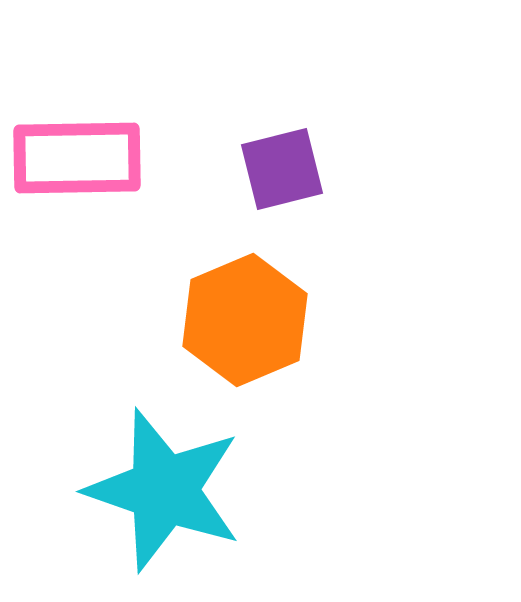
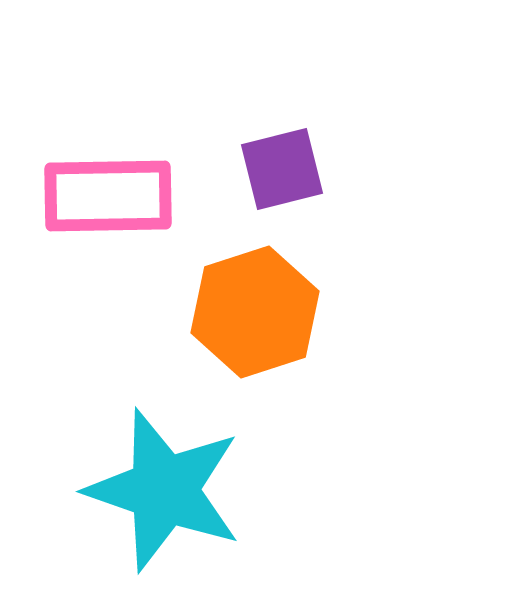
pink rectangle: moved 31 px right, 38 px down
orange hexagon: moved 10 px right, 8 px up; rotated 5 degrees clockwise
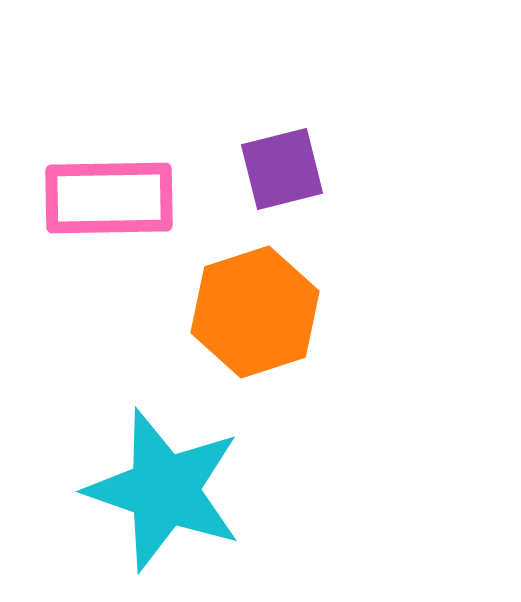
pink rectangle: moved 1 px right, 2 px down
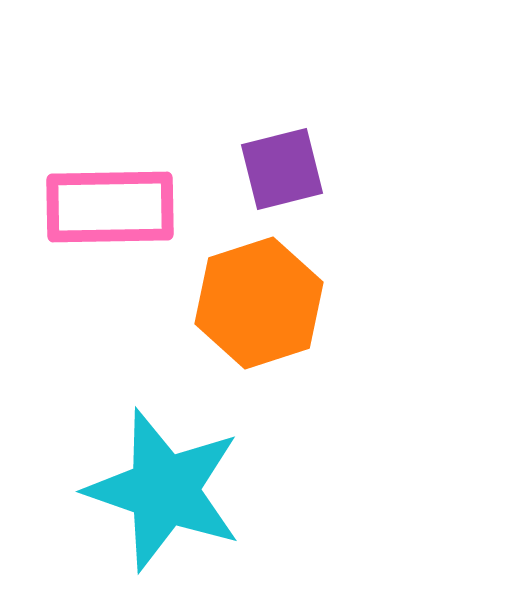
pink rectangle: moved 1 px right, 9 px down
orange hexagon: moved 4 px right, 9 px up
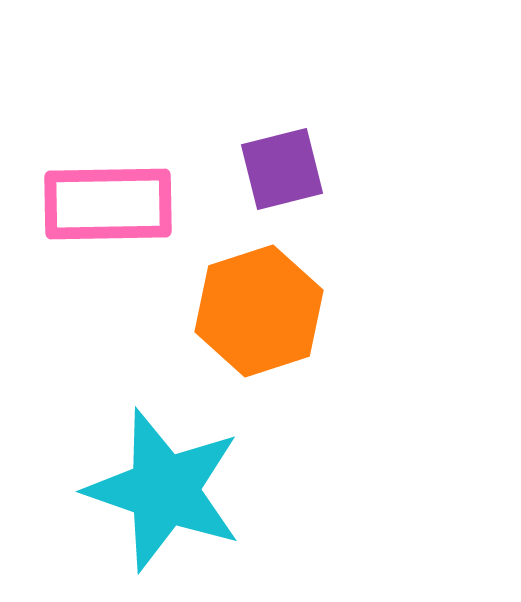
pink rectangle: moved 2 px left, 3 px up
orange hexagon: moved 8 px down
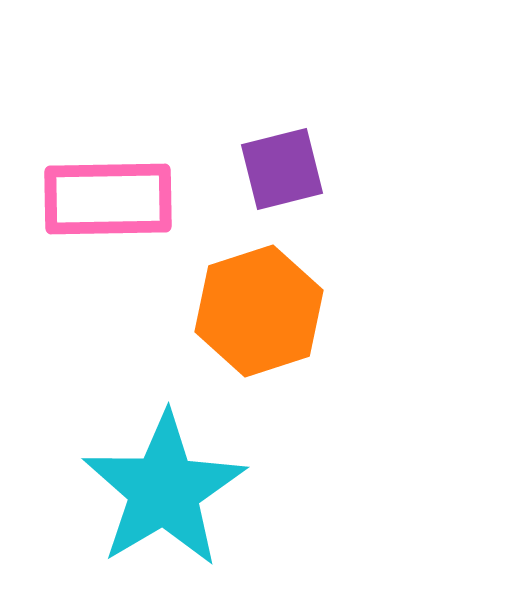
pink rectangle: moved 5 px up
cyan star: rotated 22 degrees clockwise
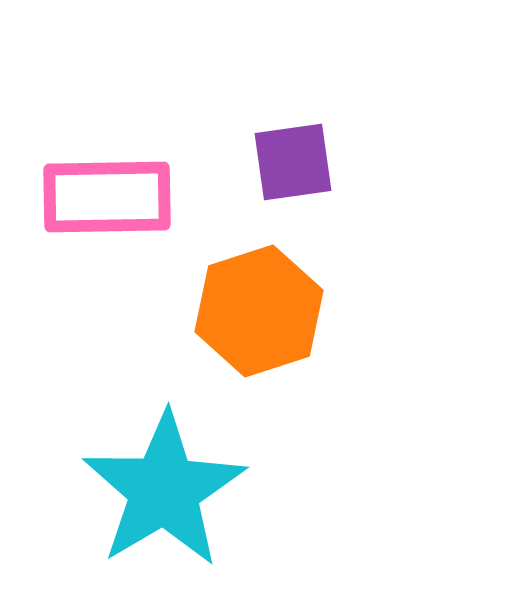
purple square: moved 11 px right, 7 px up; rotated 6 degrees clockwise
pink rectangle: moved 1 px left, 2 px up
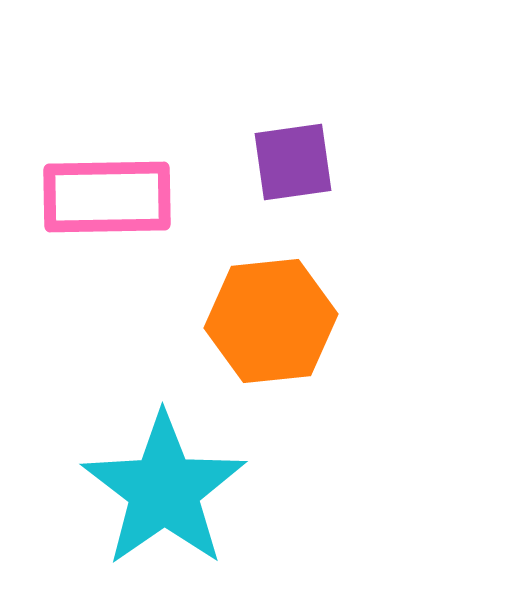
orange hexagon: moved 12 px right, 10 px down; rotated 12 degrees clockwise
cyan star: rotated 4 degrees counterclockwise
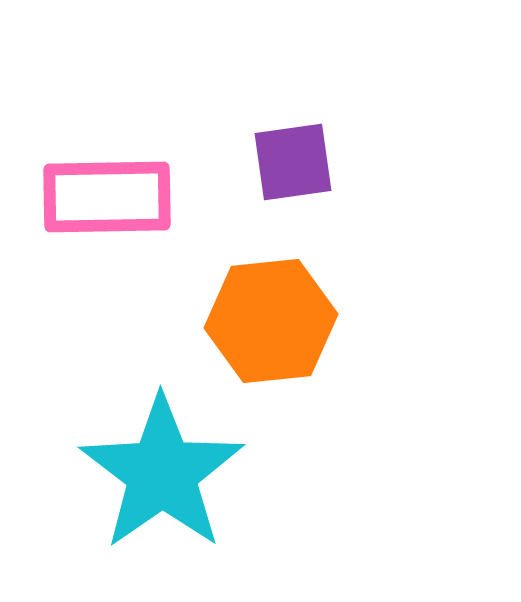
cyan star: moved 2 px left, 17 px up
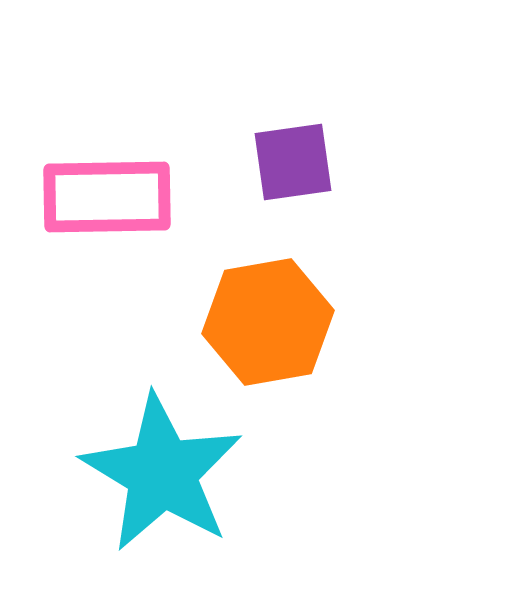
orange hexagon: moved 3 px left, 1 px down; rotated 4 degrees counterclockwise
cyan star: rotated 6 degrees counterclockwise
